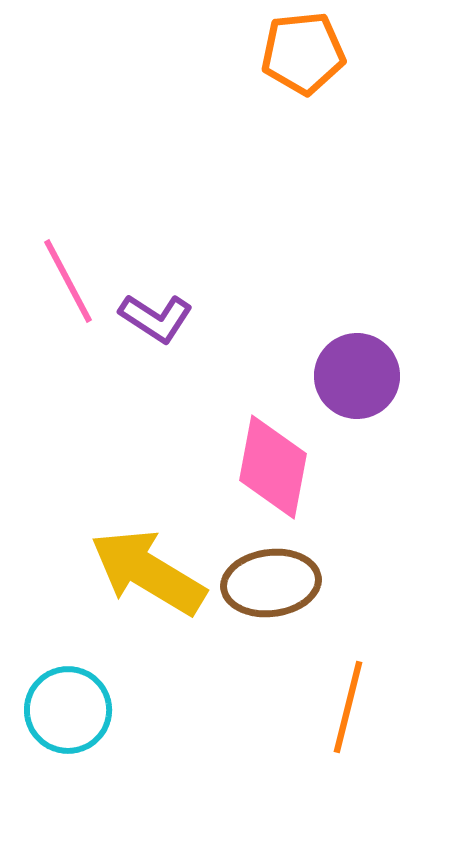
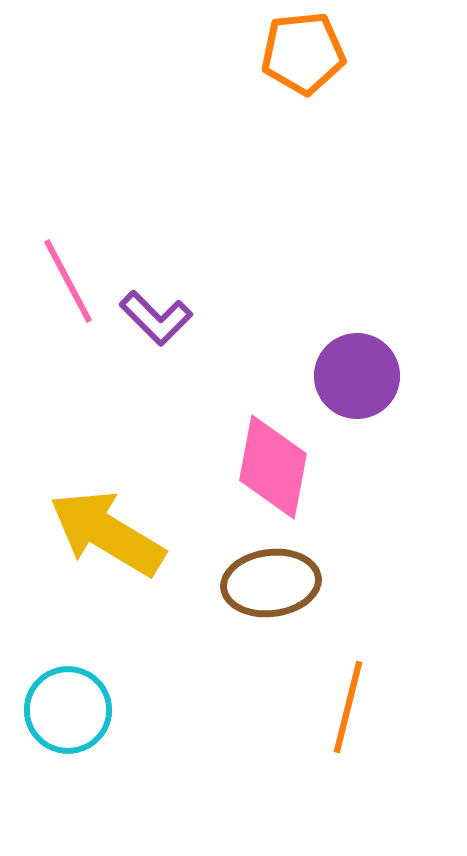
purple L-shape: rotated 12 degrees clockwise
yellow arrow: moved 41 px left, 39 px up
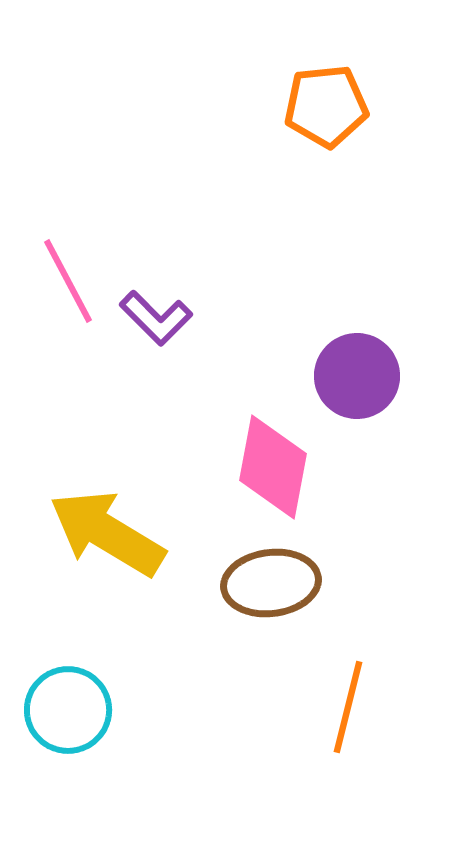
orange pentagon: moved 23 px right, 53 px down
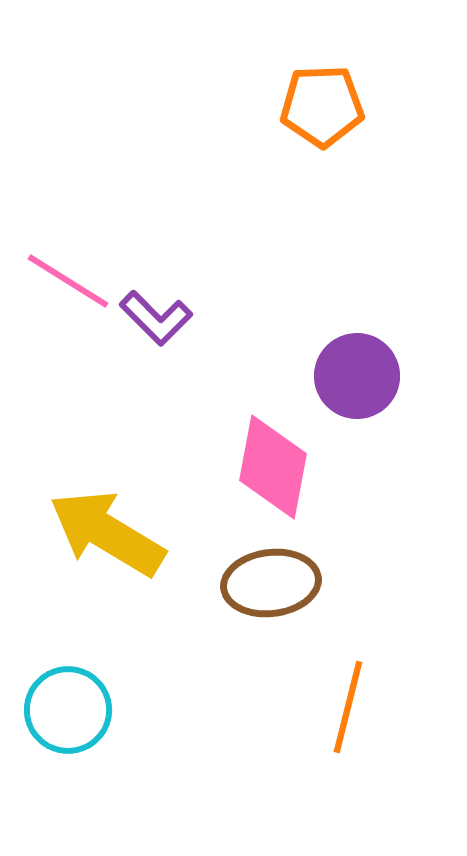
orange pentagon: moved 4 px left; rotated 4 degrees clockwise
pink line: rotated 30 degrees counterclockwise
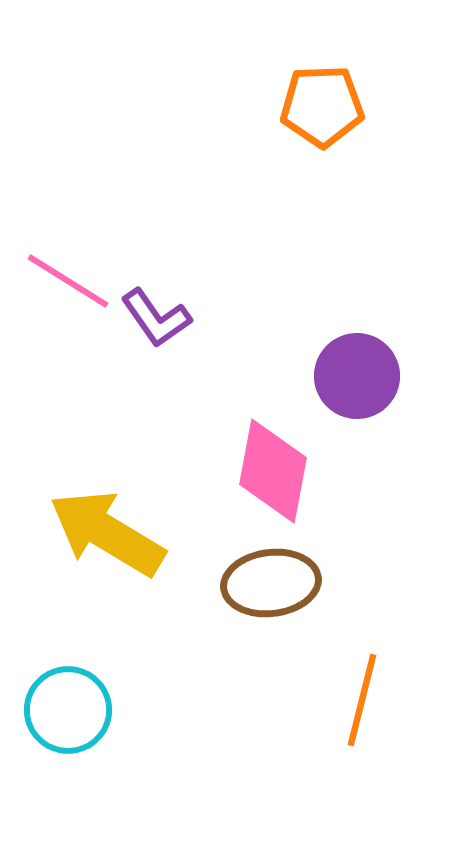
purple L-shape: rotated 10 degrees clockwise
pink diamond: moved 4 px down
orange line: moved 14 px right, 7 px up
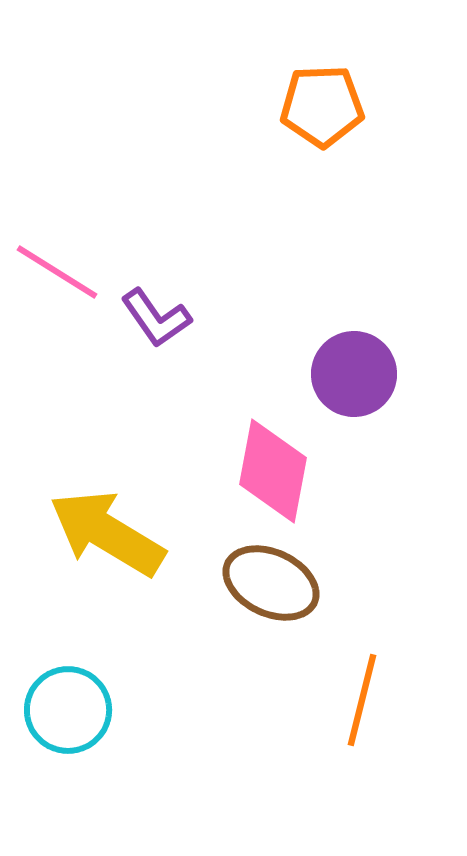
pink line: moved 11 px left, 9 px up
purple circle: moved 3 px left, 2 px up
brown ellipse: rotated 32 degrees clockwise
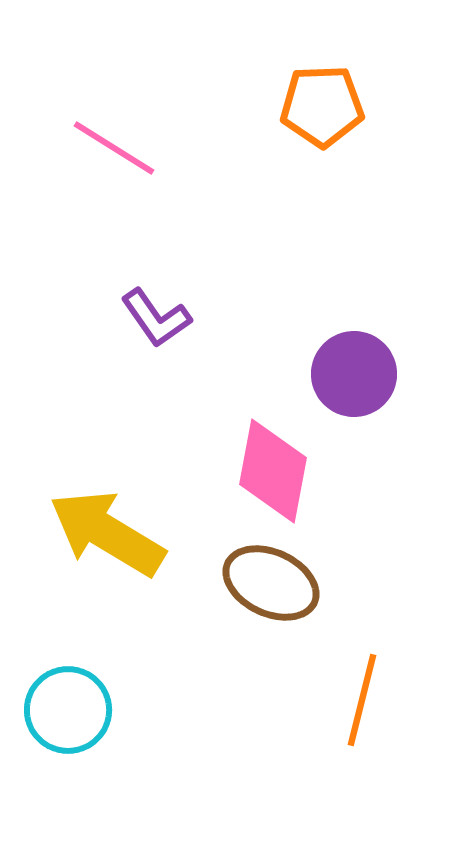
pink line: moved 57 px right, 124 px up
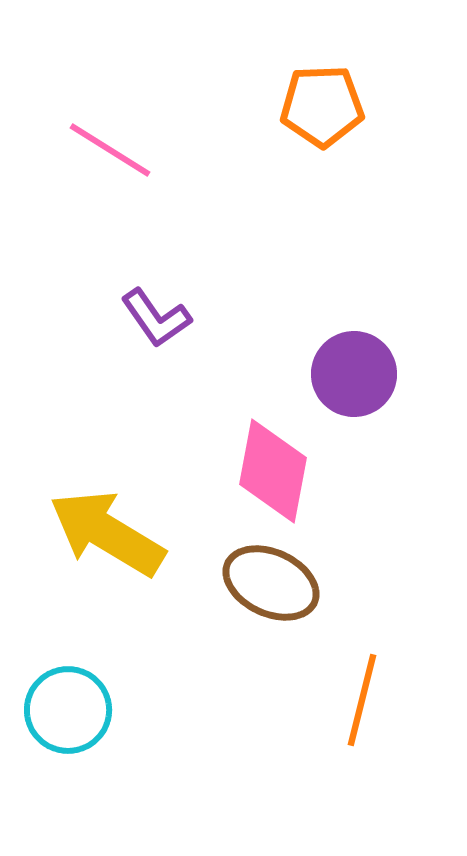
pink line: moved 4 px left, 2 px down
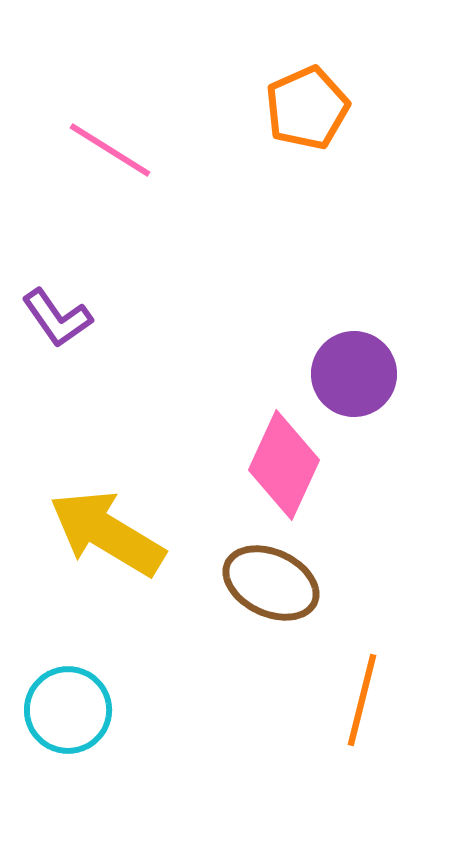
orange pentagon: moved 15 px left, 2 px down; rotated 22 degrees counterclockwise
purple L-shape: moved 99 px left
pink diamond: moved 11 px right, 6 px up; rotated 14 degrees clockwise
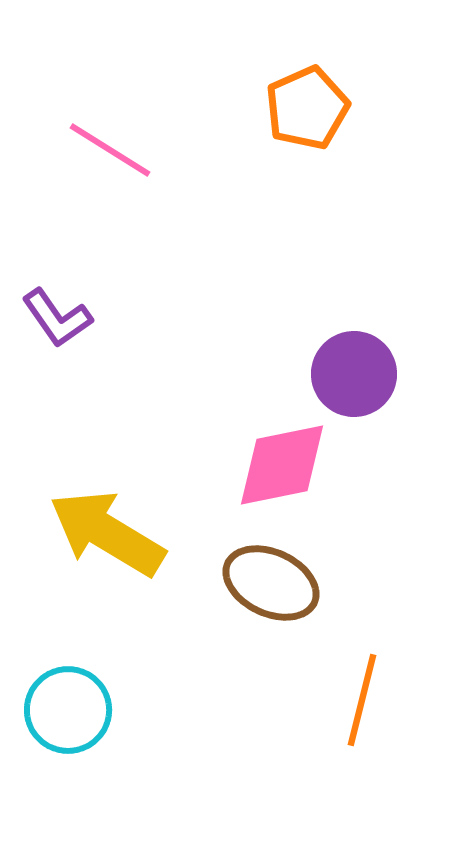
pink diamond: moved 2 px left; rotated 54 degrees clockwise
